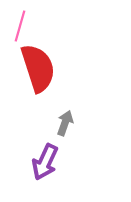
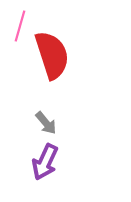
red semicircle: moved 14 px right, 13 px up
gray arrow: moved 19 px left; rotated 120 degrees clockwise
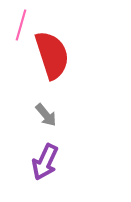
pink line: moved 1 px right, 1 px up
gray arrow: moved 8 px up
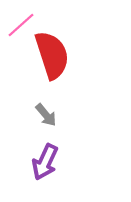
pink line: rotated 32 degrees clockwise
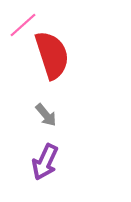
pink line: moved 2 px right
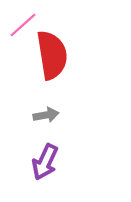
red semicircle: rotated 9 degrees clockwise
gray arrow: rotated 60 degrees counterclockwise
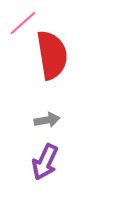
pink line: moved 2 px up
gray arrow: moved 1 px right, 5 px down
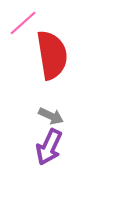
gray arrow: moved 4 px right, 4 px up; rotated 35 degrees clockwise
purple arrow: moved 4 px right, 15 px up
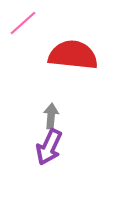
red semicircle: moved 21 px right; rotated 75 degrees counterclockwise
gray arrow: rotated 110 degrees counterclockwise
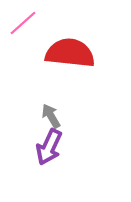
red semicircle: moved 3 px left, 2 px up
gray arrow: rotated 35 degrees counterclockwise
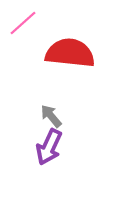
gray arrow: rotated 10 degrees counterclockwise
